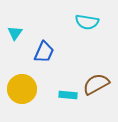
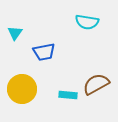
blue trapezoid: rotated 55 degrees clockwise
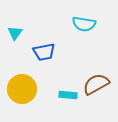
cyan semicircle: moved 3 px left, 2 px down
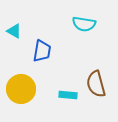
cyan triangle: moved 1 px left, 2 px up; rotated 35 degrees counterclockwise
blue trapezoid: moved 2 px left, 1 px up; rotated 70 degrees counterclockwise
brown semicircle: rotated 76 degrees counterclockwise
yellow circle: moved 1 px left
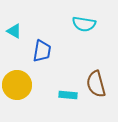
yellow circle: moved 4 px left, 4 px up
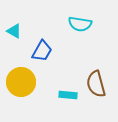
cyan semicircle: moved 4 px left
blue trapezoid: rotated 20 degrees clockwise
yellow circle: moved 4 px right, 3 px up
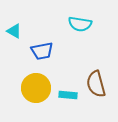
blue trapezoid: rotated 50 degrees clockwise
yellow circle: moved 15 px right, 6 px down
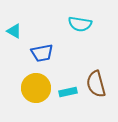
blue trapezoid: moved 2 px down
cyan rectangle: moved 3 px up; rotated 18 degrees counterclockwise
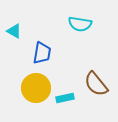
blue trapezoid: rotated 70 degrees counterclockwise
brown semicircle: rotated 24 degrees counterclockwise
cyan rectangle: moved 3 px left, 6 px down
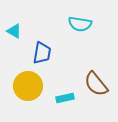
yellow circle: moved 8 px left, 2 px up
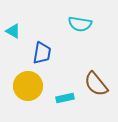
cyan triangle: moved 1 px left
